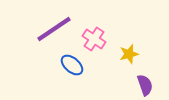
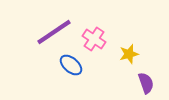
purple line: moved 3 px down
blue ellipse: moved 1 px left
purple semicircle: moved 1 px right, 2 px up
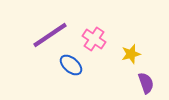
purple line: moved 4 px left, 3 px down
yellow star: moved 2 px right
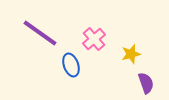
purple line: moved 10 px left, 2 px up; rotated 69 degrees clockwise
pink cross: rotated 15 degrees clockwise
blue ellipse: rotated 30 degrees clockwise
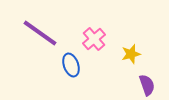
purple semicircle: moved 1 px right, 2 px down
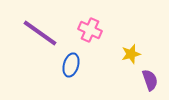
pink cross: moved 4 px left, 9 px up; rotated 25 degrees counterclockwise
blue ellipse: rotated 35 degrees clockwise
purple semicircle: moved 3 px right, 5 px up
